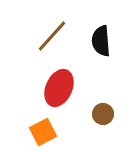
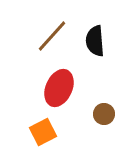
black semicircle: moved 6 px left
brown circle: moved 1 px right
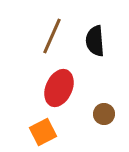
brown line: rotated 18 degrees counterclockwise
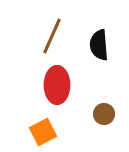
black semicircle: moved 4 px right, 4 px down
red ellipse: moved 2 px left, 3 px up; rotated 24 degrees counterclockwise
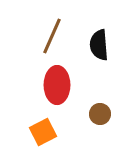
brown circle: moved 4 px left
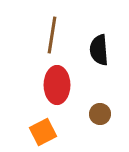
brown line: moved 1 px up; rotated 15 degrees counterclockwise
black semicircle: moved 5 px down
